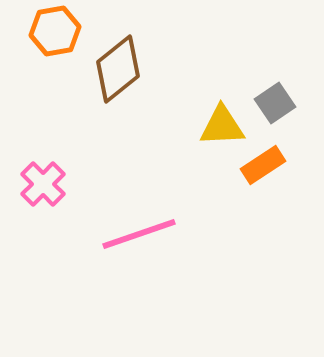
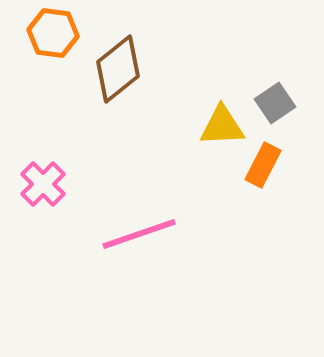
orange hexagon: moved 2 px left, 2 px down; rotated 18 degrees clockwise
orange rectangle: rotated 30 degrees counterclockwise
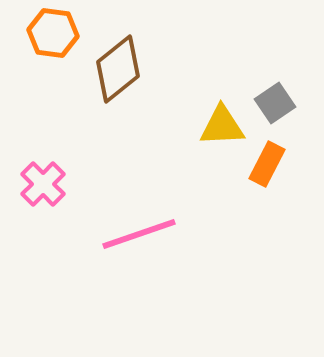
orange rectangle: moved 4 px right, 1 px up
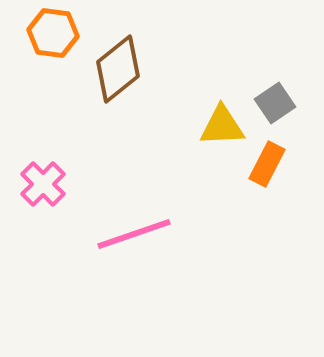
pink line: moved 5 px left
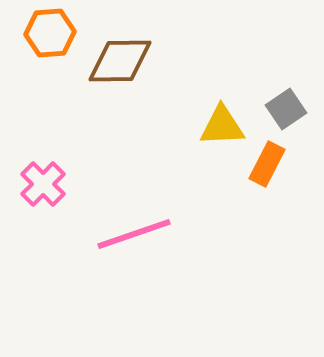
orange hexagon: moved 3 px left; rotated 12 degrees counterclockwise
brown diamond: moved 2 px right, 8 px up; rotated 38 degrees clockwise
gray square: moved 11 px right, 6 px down
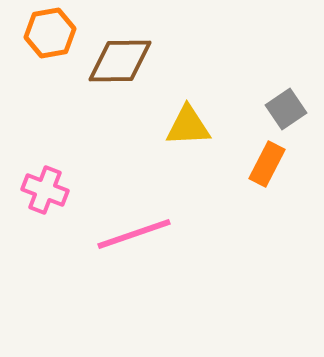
orange hexagon: rotated 6 degrees counterclockwise
yellow triangle: moved 34 px left
pink cross: moved 2 px right, 6 px down; rotated 24 degrees counterclockwise
